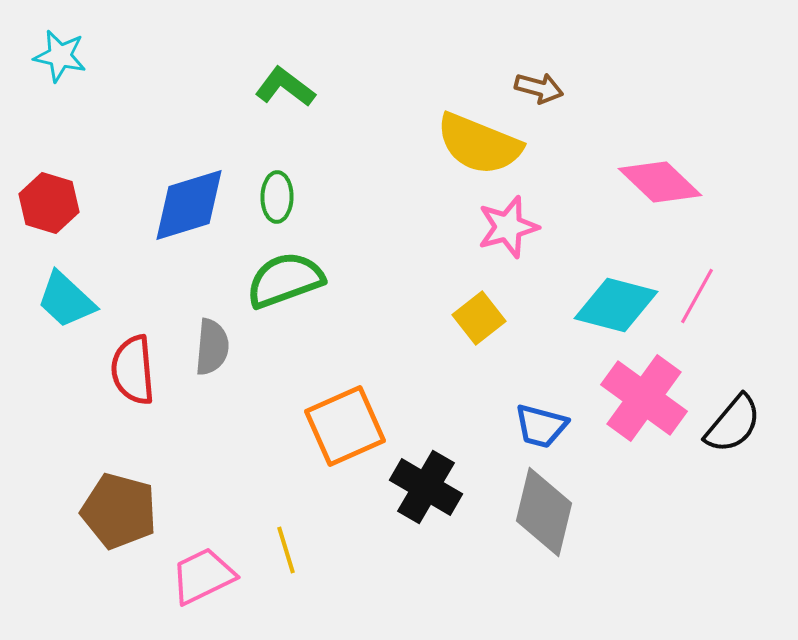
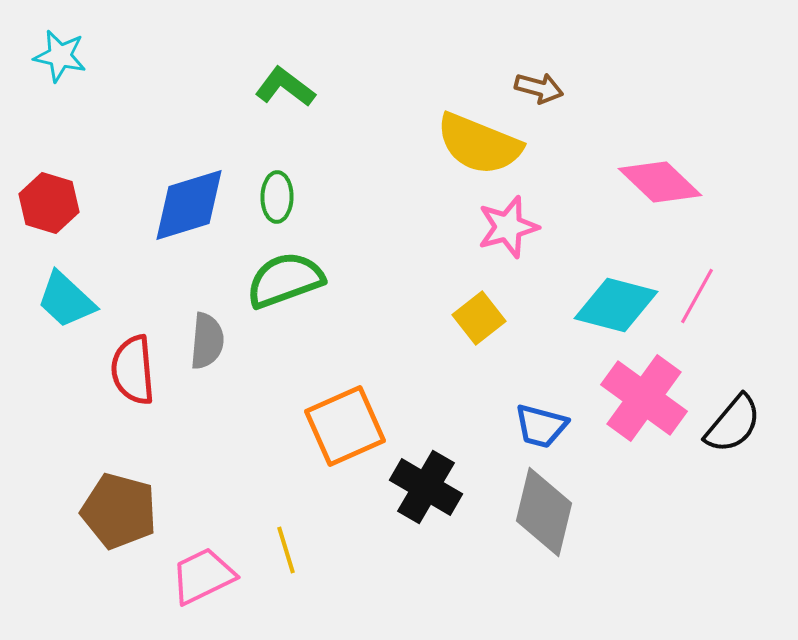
gray semicircle: moved 5 px left, 6 px up
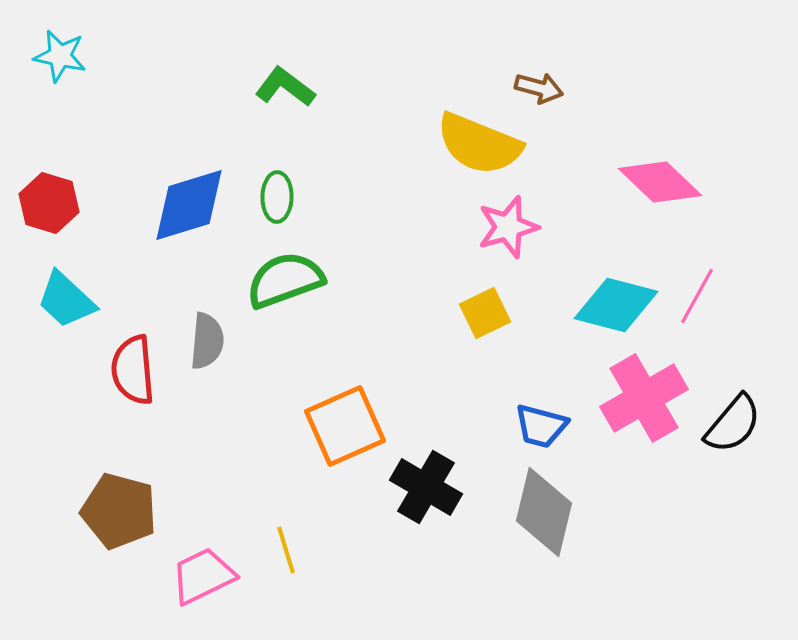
yellow square: moved 6 px right, 5 px up; rotated 12 degrees clockwise
pink cross: rotated 24 degrees clockwise
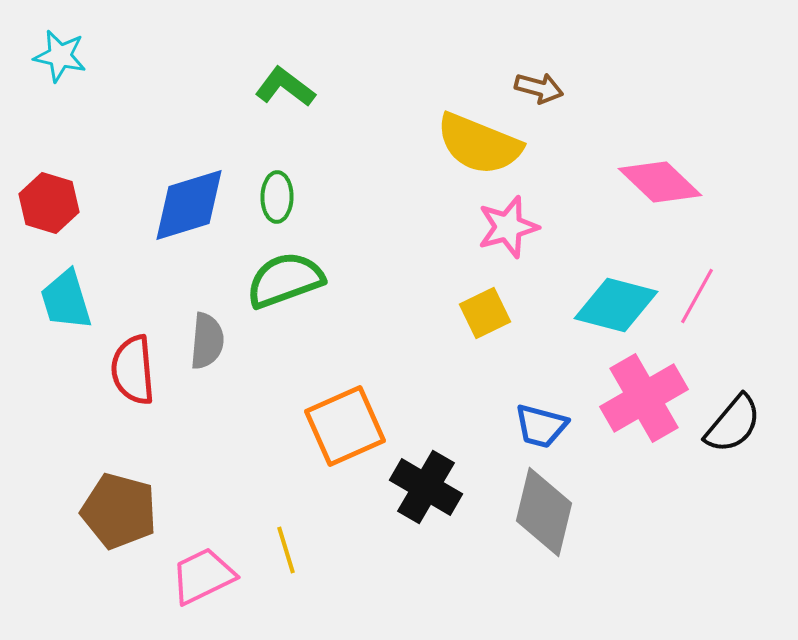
cyan trapezoid: rotated 30 degrees clockwise
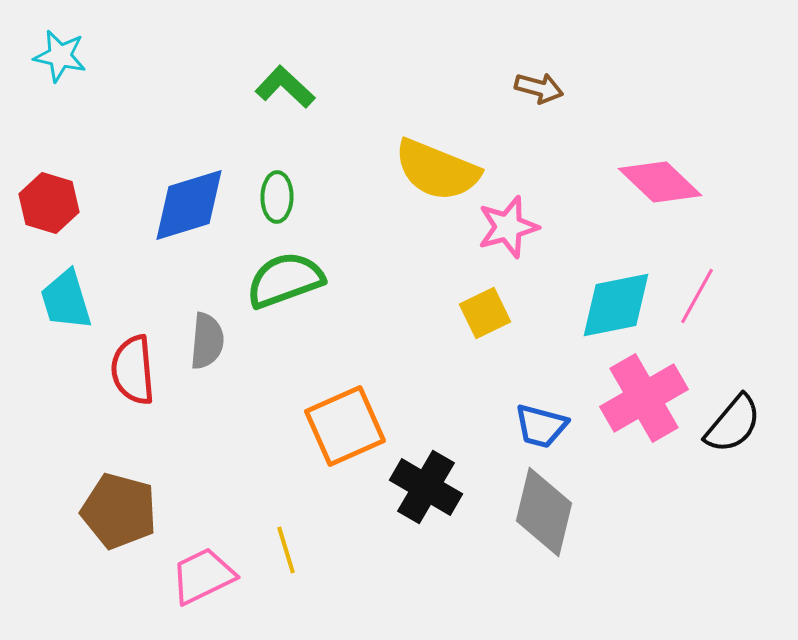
green L-shape: rotated 6 degrees clockwise
yellow semicircle: moved 42 px left, 26 px down
cyan diamond: rotated 26 degrees counterclockwise
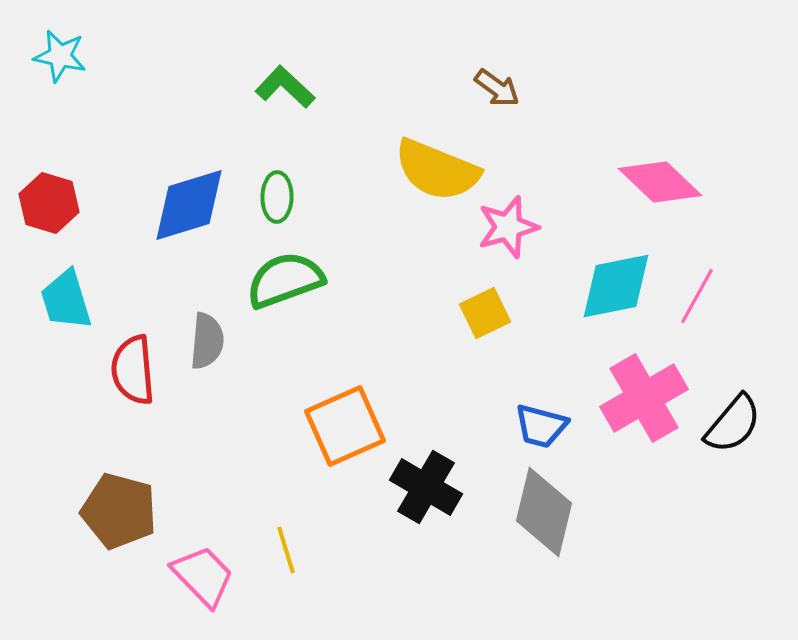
brown arrow: moved 42 px left; rotated 21 degrees clockwise
cyan diamond: moved 19 px up
pink trapezoid: rotated 72 degrees clockwise
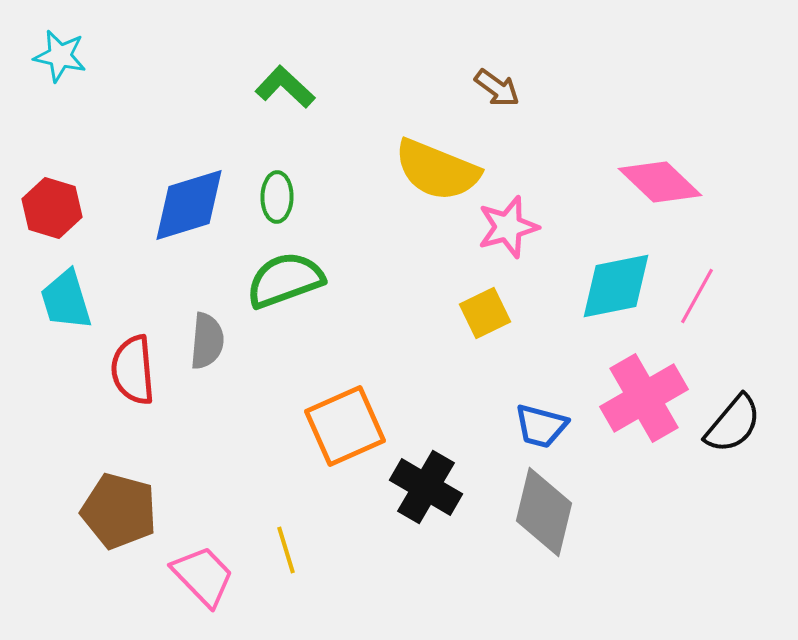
red hexagon: moved 3 px right, 5 px down
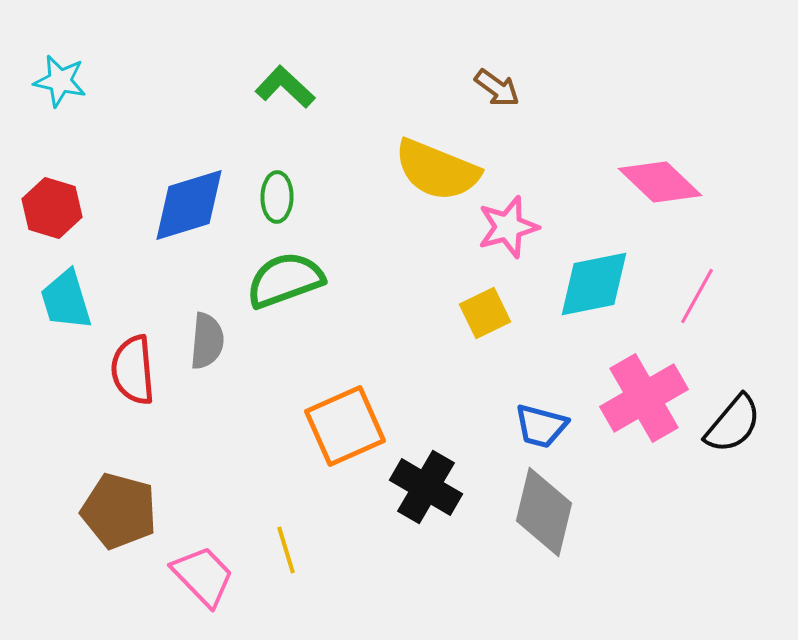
cyan star: moved 25 px down
cyan diamond: moved 22 px left, 2 px up
